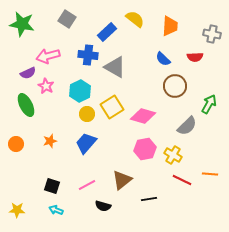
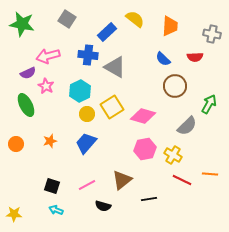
yellow star: moved 3 px left, 4 px down
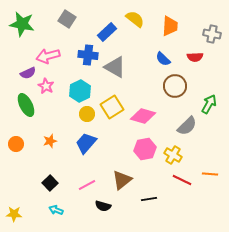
black square: moved 2 px left, 3 px up; rotated 28 degrees clockwise
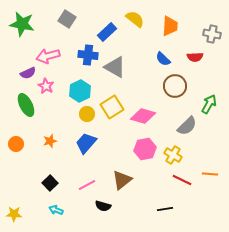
black line: moved 16 px right, 10 px down
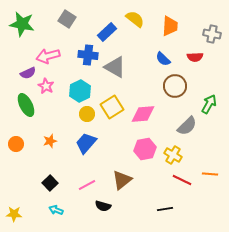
pink diamond: moved 2 px up; rotated 20 degrees counterclockwise
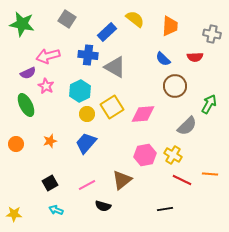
pink hexagon: moved 6 px down
black square: rotated 14 degrees clockwise
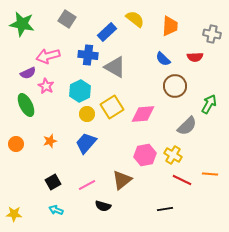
black square: moved 3 px right, 1 px up
